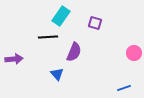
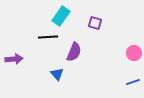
blue line: moved 9 px right, 6 px up
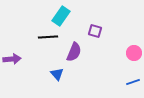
purple square: moved 8 px down
purple arrow: moved 2 px left
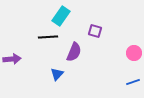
blue triangle: rotated 24 degrees clockwise
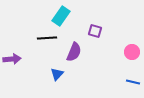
black line: moved 1 px left, 1 px down
pink circle: moved 2 px left, 1 px up
blue line: rotated 32 degrees clockwise
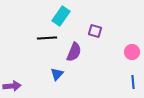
purple arrow: moved 27 px down
blue line: rotated 72 degrees clockwise
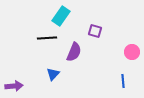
blue triangle: moved 4 px left
blue line: moved 10 px left, 1 px up
purple arrow: moved 2 px right
